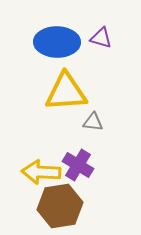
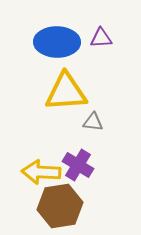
purple triangle: rotated 20 degrees counterclockwise
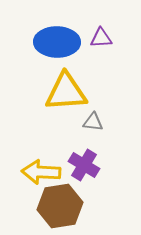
purple cross: moved 6 px right
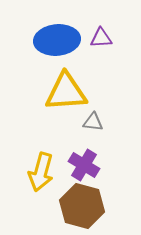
blue ellipse: moved 2 px up; rotated 6 degrees counterclockwise
yellow arrow: rotated 78 degrees counterclockwise
brown hexagon: moved 22 px right; rotated 24 degrees clockwise
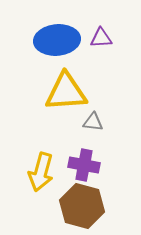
purple cross: rotated 20 degrees counterclockwise
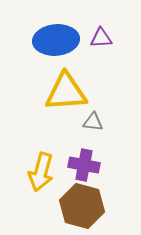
blue ellipse: moved 1 px left
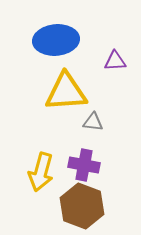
purple triangle: moved 14 px right, 23 px down
brown hexagon: rotated 6 degrees clockwise
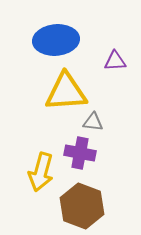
purple cross: moved 4 px left, 12 px up
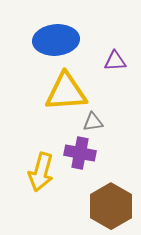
gray triangle: rotated 15 degrees counterclockwise
brown hexagon: moved 29 px right; rotated 9 degrees clockwise
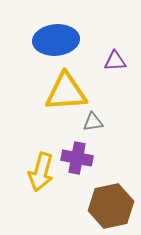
purple cross: moved 3 px left, 5 px down
brown hexagon: rotated 18 degrees clockwise
